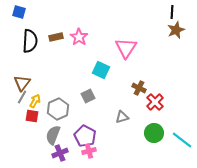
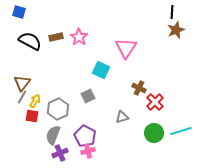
black semicircle: rotated 65 degrees counterclockwise
cyan line: moved 1 px left, 9 px up; rotated 55 degrees counterclockwise
pink cross: moved 1 px left
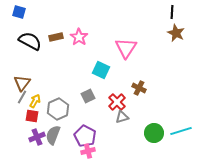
brown star: moved 3 px down; rotated 24 degrees counterclockwise
red cross: moved 38 px left
purple cross: moved 23 px left, 16 px up
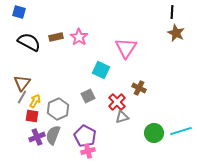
black semicircle: moved 1 px left, 1 px down
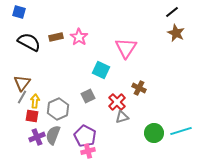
black line: rotated 48 degrees clockwise
yellow arrow: rotated 24 degrees counterclockwise
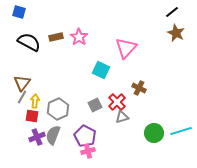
pink triangle: rotated 10 degrees clockwise
gray square: moved 7 px right, 9 px down
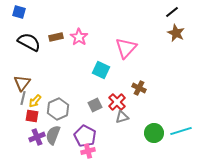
gray line: moved 1 px right, 1 px down; rotated 16 degrees counterclockwise
yellow arrow: rotated 144 degrees counterclockwise
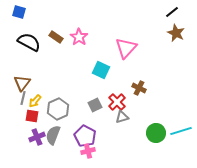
brown rectangle: rotated 48 degrees clockwise
green circle: moved 2 px right
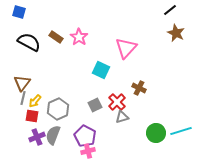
black line: moved 2 px left, 2 px up
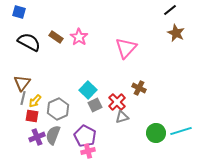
cyan square: moved 13 px left, 20 px down; rotated 18 degrees clockwise
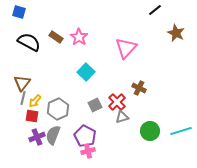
black line: moved 15 px left
cyan square: moved 2 px left, 18 px up
green circle: moved 6 px left, 2 px up
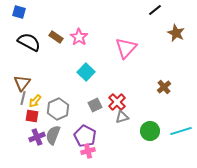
brown cross: moved 25 px right, 1 px up; rotated 24 degrees clockwise
